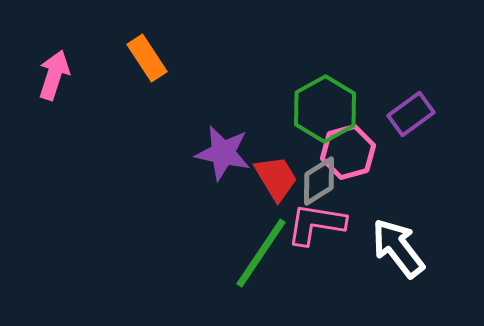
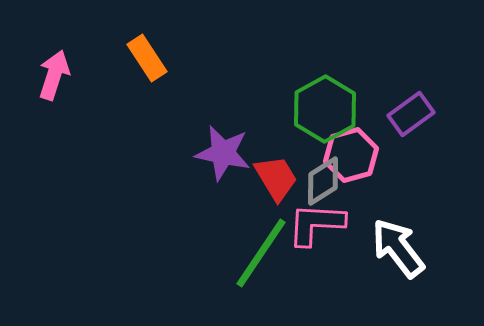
pink hexagon: moved 3 px right, 3 px down
gray diamond: moved 4 px right
pink L-shape: rotated 6 degrees counterclockwise
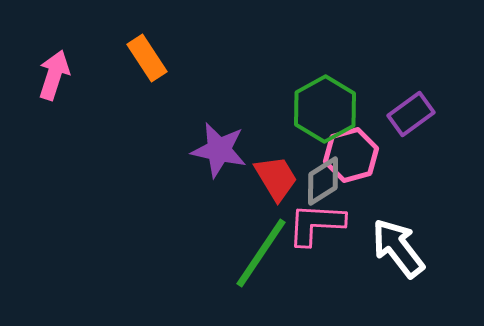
purple star: moved 4 px left, 3 px up
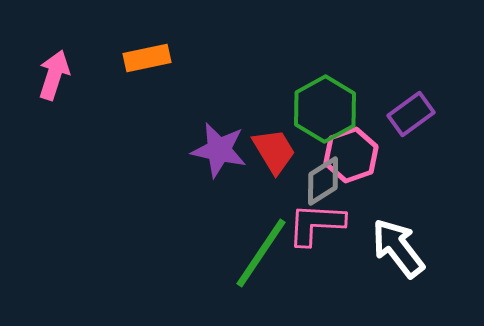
orange rectangle: rotated 69 degrees counterclockwise
pink hexagon: rotated 4 degrees counterclockwise
red trapezoid: moved 2 px left, 27 px up
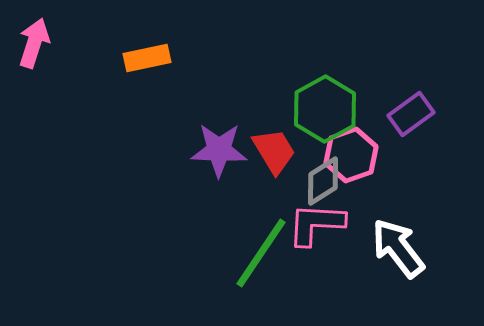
pink arrow: moved 20 px left, 32 px up
purple star: rotated 10 degrees counterclockwise
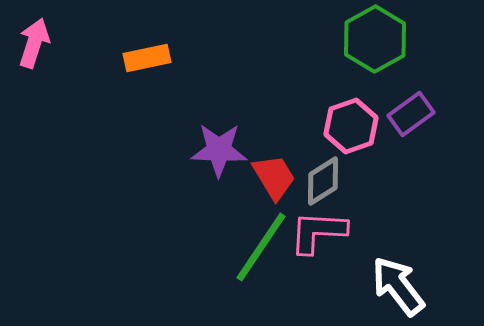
green hexagon: moved 50 px right, 70 px up
red trapezoid: moved 26 px down
pink hexagon: moved 29 px up
pink L-shape: moved 2 px right, 8 px down
white arrow: moved 38 px down
green line: moved 6 px up
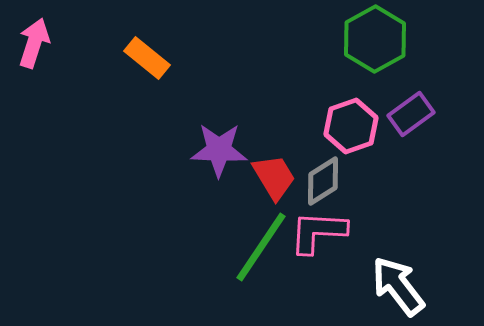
orange rectangle: rotated 51 degrees clockwise
